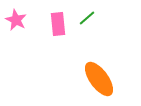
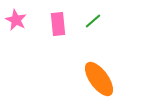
green line: moved 6 px right, 3 px down
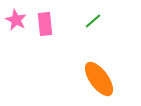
pink rectangle: moved 13 px left
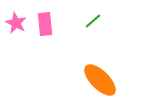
pink star: moved 3 px down
orange ellipse: moved 1 px right, 1 px down; rotated 9 degrees counterclockwise
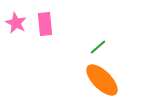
green line: moved 5 px right, 26 px down
orange ellipse: moved 2 px right
